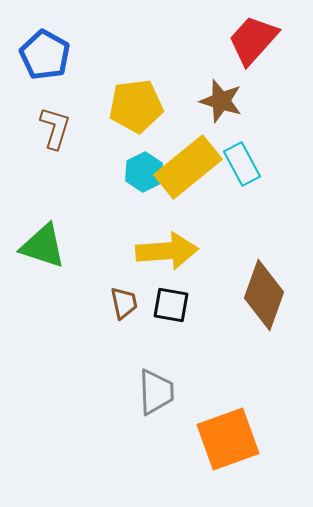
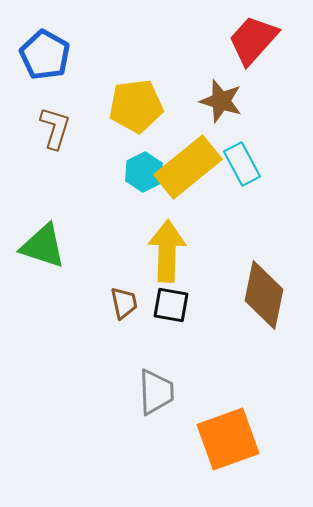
yellow arrow: rotated 84 degrees counterclockwise
brown diamond: rotated 8 degrees counterclockwise
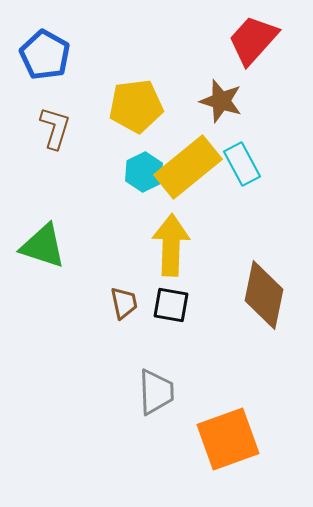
yellow arrow: moved 4 px right, 6 px up
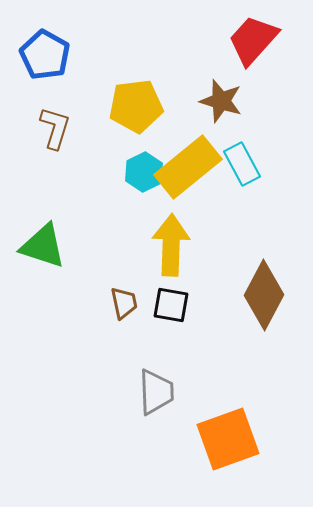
brown diamond: rotated 16 degrees clockwise
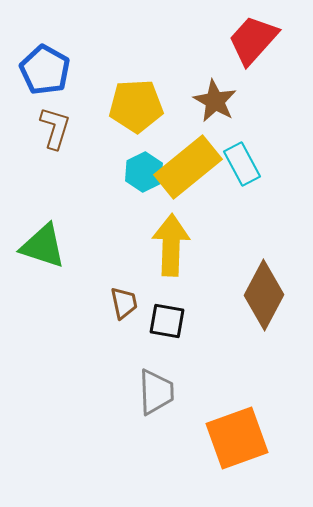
blue pentagon: moved 15 px down
brown star: moved 6 px left; rotated 12 degrees clockwise
yellow pentagon: rotated 4 degrees clockwise
black square: moved 4 px left, 16 px down
orange square: moved 9 px right, 1 px up
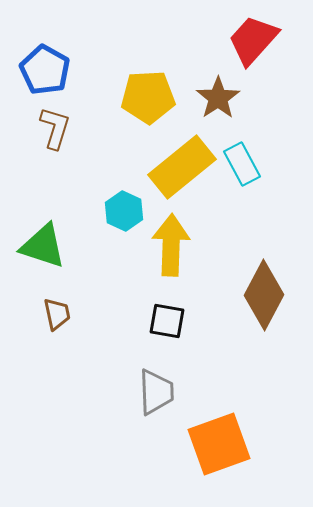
brown star: moved 3 px right, 3 px up; rotated 9 degrees clockwise
yellow pentagon: moved 12 px right, 9 px up
yellow rectangle: moved 6 px left
cyan hexagon: moved 20 px left, 39 px down; rotated 9 degrees counterclockwise
brown trapezoid: moved 67 px left, 11 px down
orange square: moved 18 px left, 6 px down
